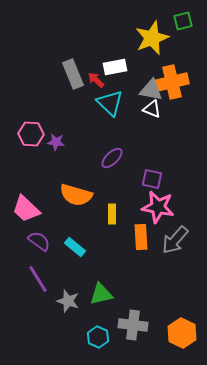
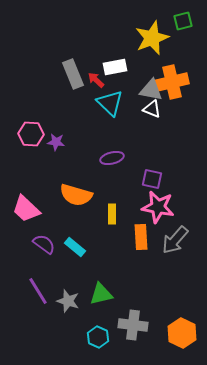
purple ellipse: rotated 30 degrees clockwise
purple semicircle: moved 5 px right, 3 px down
purple line: moved 12 px down
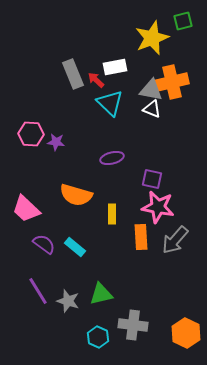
orange hexagon: moved 4 px right
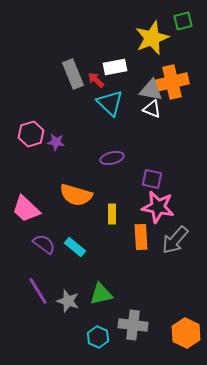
pink hexagon: rotated 20 degrees counterclockwise
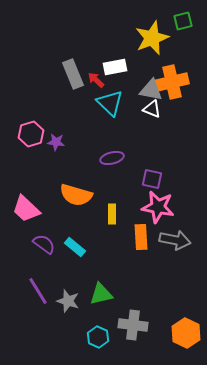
gray arrow: rotated 120 degrees counterclockwise
